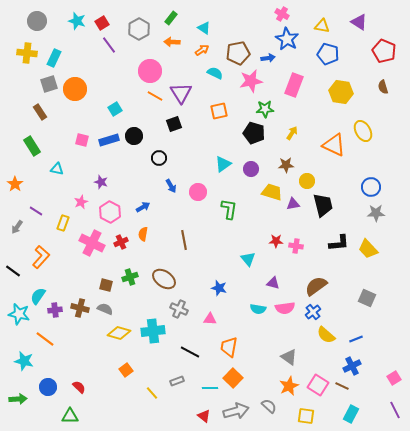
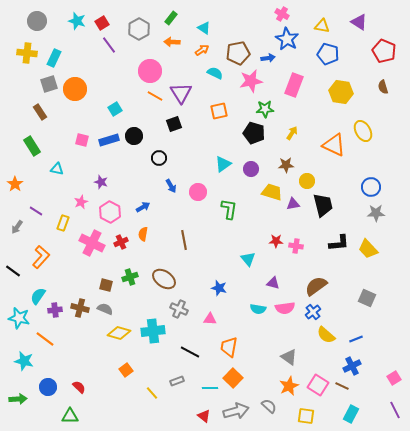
cyan star at (19, 314): moved 4 px down
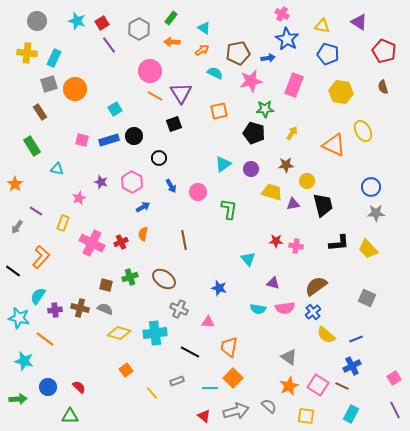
pink star at (81, 202): moved 2 px left, 4 px up
pink hexagon at (110, 212): moved 22 px right, 30 px up
pink triangle at (210, 319): moved 2 px left, 3 px down
cyan cross at (153, 331): moved 2 px right, 2 px down
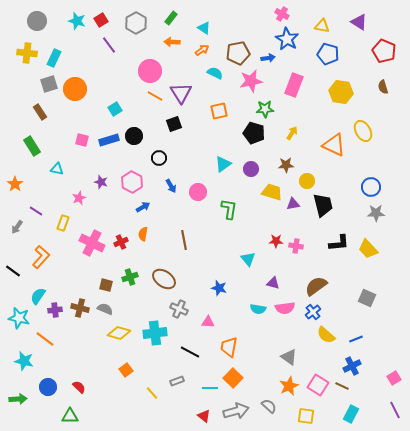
red square at (102, 23): moved 1 px left, 3 px up
gray hexagon at (139, 29): moved 3 px left, 6 px up
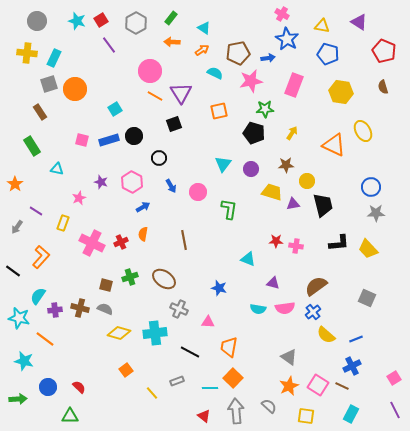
cyan triangle at (223, 164): rotated 18 degrees counterclockwise
cyan triangle at (248, 259): rotated 28 degrees counterclockwise
gray arrow at (236, 411): rotated 80 degrees counterclockwise
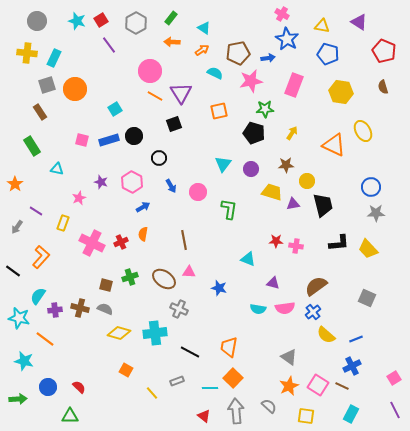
gray square at (49, 84): moved 2 px left, 1 px down
pink triangle at (208, 322): moved 19 px left, 50 px up
orange square at (126, 370): rotated 24 degrees counterclockwise
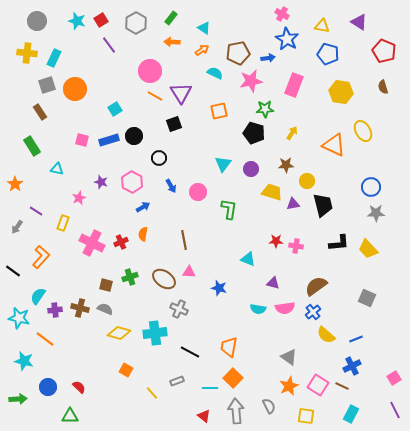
gray semicircle at (269, 406): rotated 21 degrees clockwise
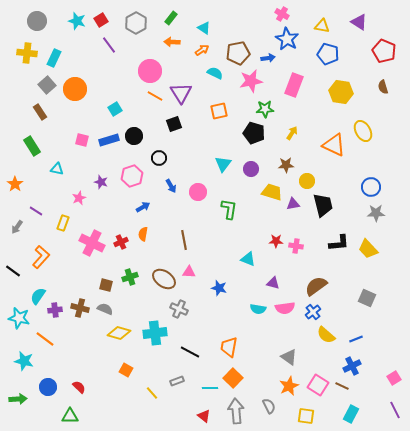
gray square at (47, 85): rotated 24 degrees counterclockwise
pink hexagon at (132, 182): moved 6 px up; rotated 15 degrees clockwise
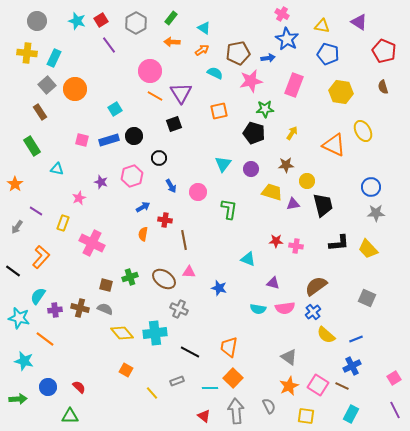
red cross at (121, 242): moved 44 px right, 22 px up; rotated 32 degrees clockwise
yellow diamond at (119, 333): moved 3 px right; rotated 35 degrees clockwise
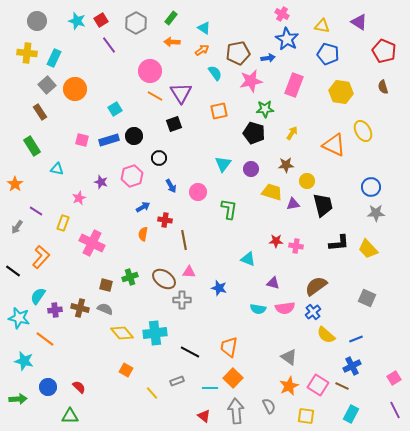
cyan semicircle at (215, 73): rotated 28 degrees clockwise
gray cross at (179, 309): moved 3 px right, 9 px up; rotated 24 degrees counterclockwise
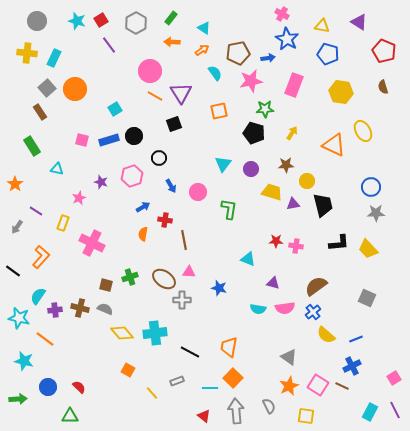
gray square at (47, 85): moved 3 px down
orange square at (126, 370): moved 2 px right
cyan rectangle at (351, 414): moved 19 px right, 2 px up
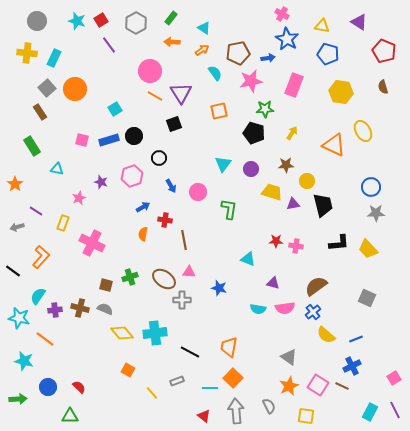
gray arrow at (17, 227): rotated 40 degrees clockwise
